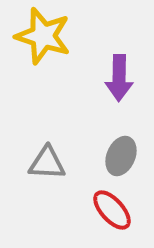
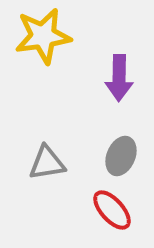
yellow star: rotated 26 degrees counterclockwise
gray triangle: rotated 12 degrees counterclockwise
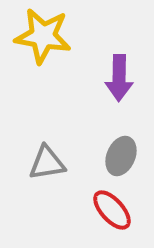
yellow star: rotated 18 degrees clockwise
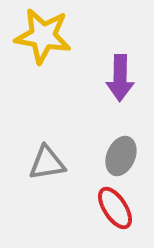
purple arrow: moved 1 px right
red ellipse: moved 3 px right, 2 px up; rotated 9 degrees clockwise
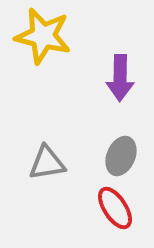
yellow star: rotated 4 degrees clockwise
